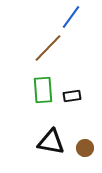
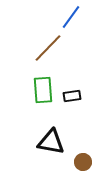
brown circle: moved 2 px left, 14 px down
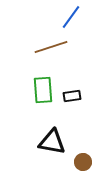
brown line: moved 3 px right, 1 px up; rotated 28 degrees clockwise
black triangle: moved 1 px right
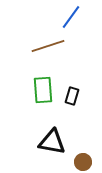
brown line: moved 3 px left, 1 px up
black rectangle: rotated 66 degrees counterclockwise
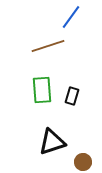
green rectangle: moved 1 px left
black triangle: rotated 28 degrees counterclockwise
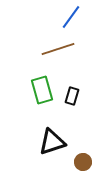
brown line: moved 10 px right, 3 px down
green rectangle: rotated 12 degrees counterclockwise
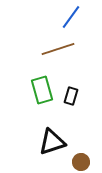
black rectangle: moved 1 px left
brown circle: moved 2 px left
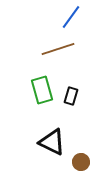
black triangle: rotated 44 degrees clockwise
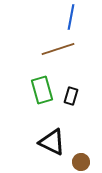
blue line: rotated 25 degrees counterclockwise
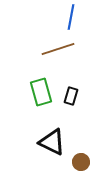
green rectangle: moved 1 px left, 2 px down
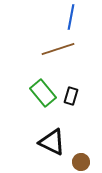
green rectangle: moved 2 px right, 1 px down; rotated 24 degrees counterclockwise
